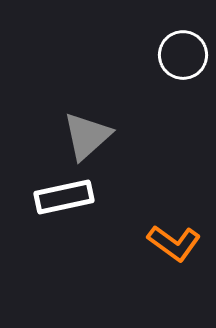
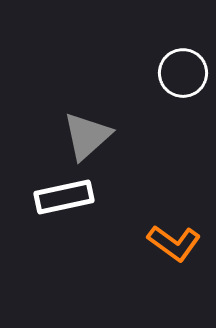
white circle: moved 18 px down
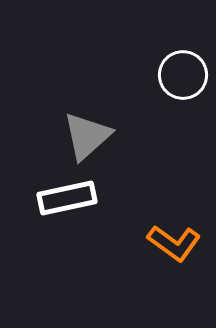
white circle: moved 2 px down
white rectangle: moved 3 px right, 1 px down
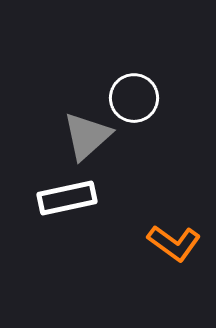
white circle: moved 49 px left, 23 px down
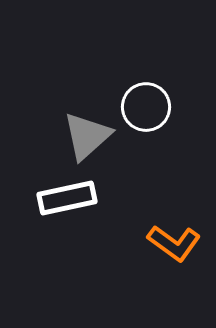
white circle: moved 12 px right, 9 px down
